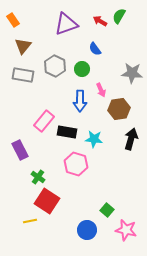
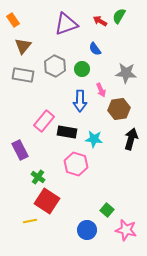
gray star: moved 6 px left
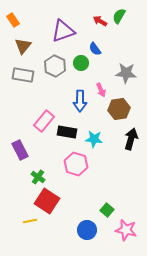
purple triangle: moved 3 px left, 7 px down
green circle: moved 1 px left, 6 px up
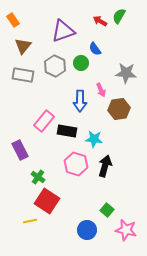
black rectangle: moved 1 px up
black arrow: moved 26 px left, 27 px down
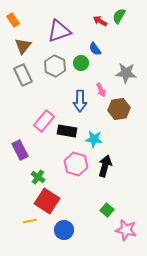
purple triangle: moved 4 px left
gray rectangle: rotated 55 degrees clockwise
blue circle: moved 23 px left
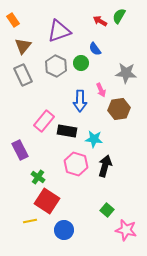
gray hexagon: moved 1 px right
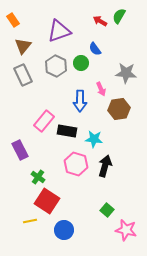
pink arrow: moved 1 px up
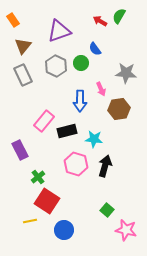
black rectangle: rotated 24 degrees counterclockwise
green cross: rotated 16 degrees clockwise
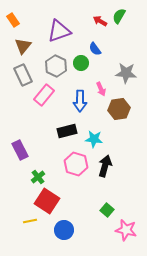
pink rectangle: moved 26 px up
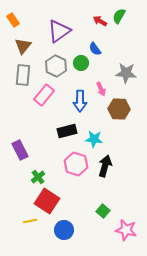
purple triangle: rotated 15 degrees counterclockwise
gray rectangle: rotated 30 degrees clockwise
brown hexagon: rotated 10 degrees clockwise
green square: moved 4 px left, 1 px down
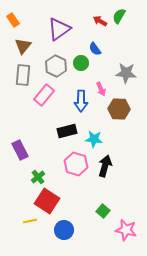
purple triangle: moved 2 px up
blue arrow: moved 1 px right
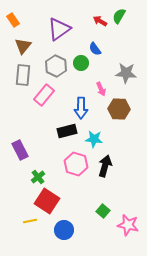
blue arrow: moved 7 px down
pink star: moved 2 px right, 5 px up
